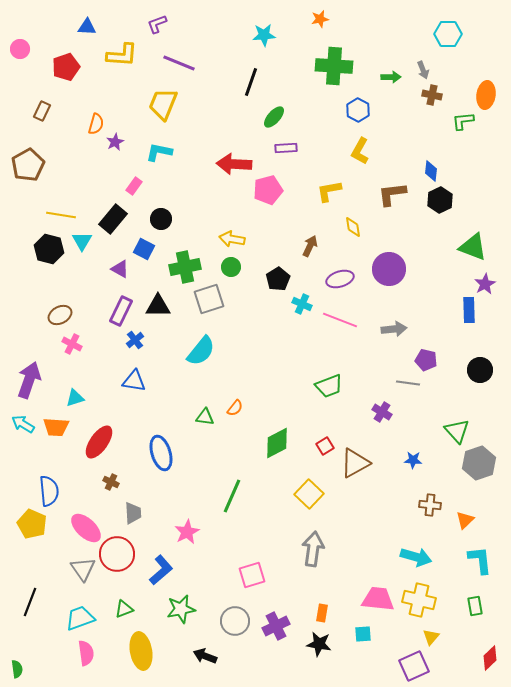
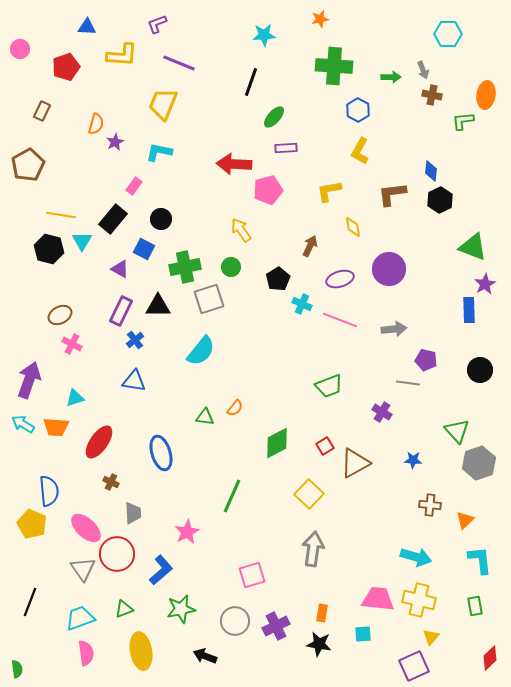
yellow arrow at (232, 239): moved 9 px right, 9 px up; rotated 45 degrees clockwise
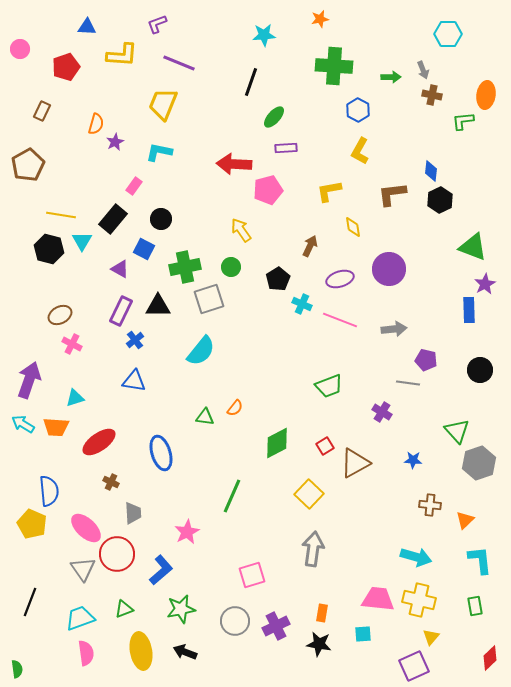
red ellipse at (99, 442): rotated 20 degrees clockwise
black arrow at (205, 656): moved 20 px left, 4 px up
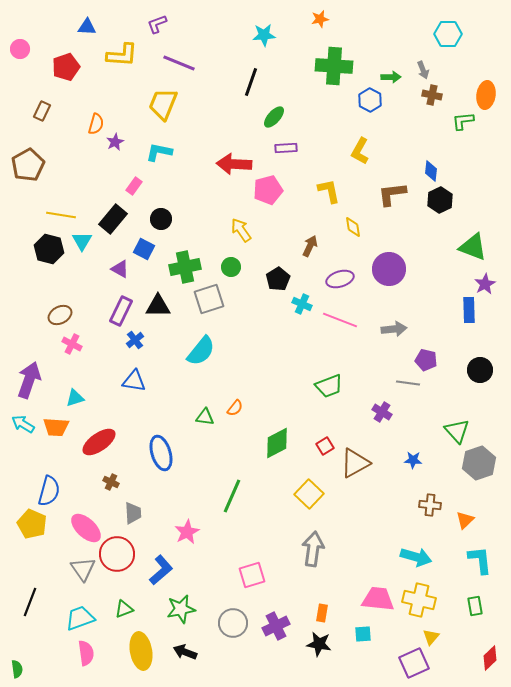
blue hexagon at (358, 110): moved 12 px right, 10 px up
yellow L-shape at (329, 191): rotated 88 degrees clockwise
blue semicircle at (49, 491): rotated 20 degrees clockwise
gray circle at (235, 621): moved 2 px left, 2 px down
purple square at (414, 666): moved 3 px up
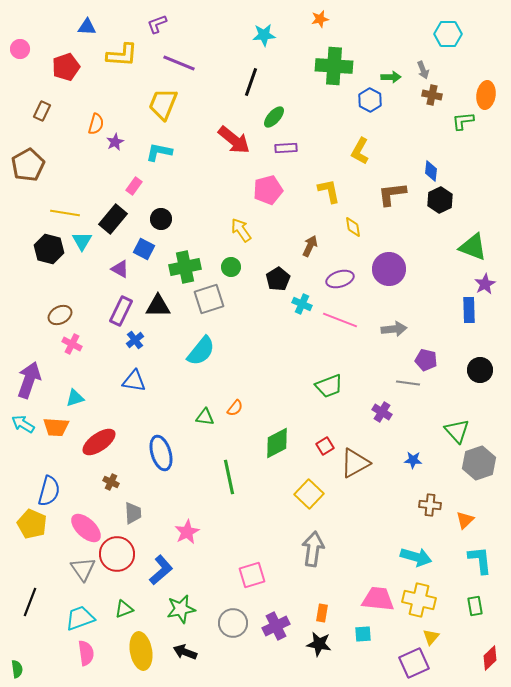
red arrow at (234, 164): moved 24 px up; rotated 144 degrees counterclockwise
yellow line at (61, 215): moved 4 px right, 2 px up
green line at (232, 496): moved 3 px left, 19 px up; rotated 36 degrees counterclockwise
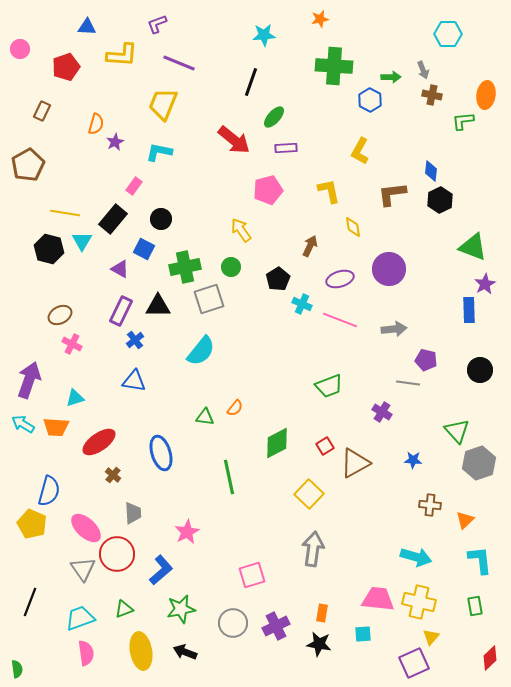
brown cross at (111, 482): moved 2 px right, 7 px up; rotated 14 degrees clockwise
yellow cross at (419, 600): moved 2 px down
